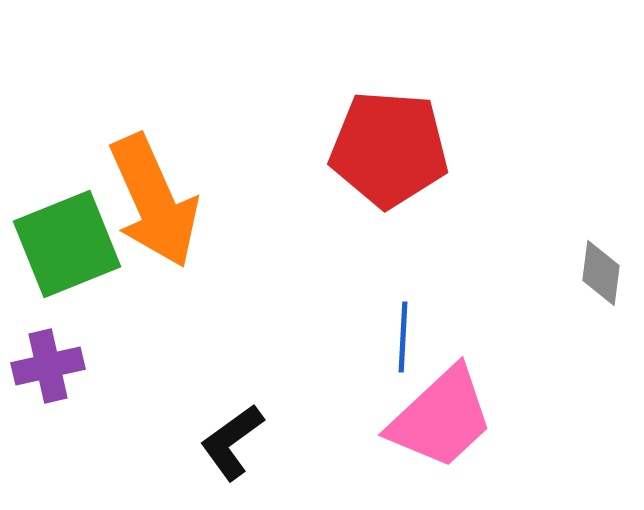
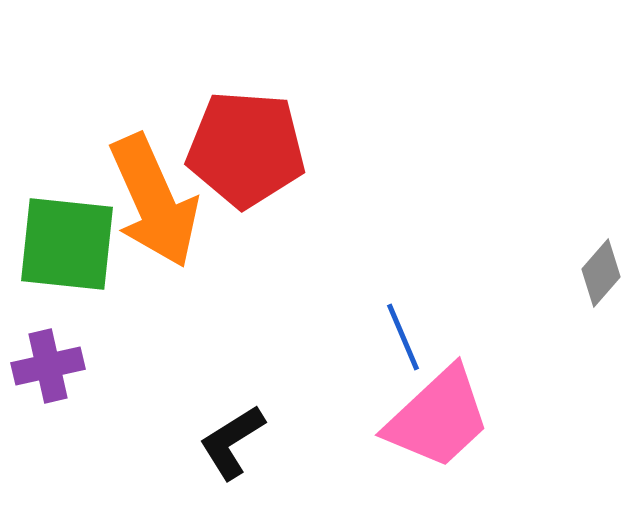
red pentagon: moved 143 px left
green square: rotated 28 degrees clockwise
gray diamond: rotated 34 degrees clockwise
blue line: rotated 26 degrees counterclockwise
pink trapezoid: moved 3 px left
black L-shape: rotated 4 degrees clockwise
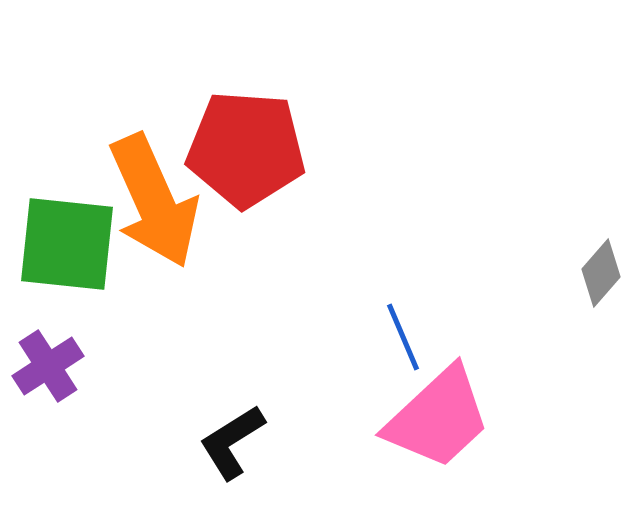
purple cross: rotated 20 degrees counterclockwise
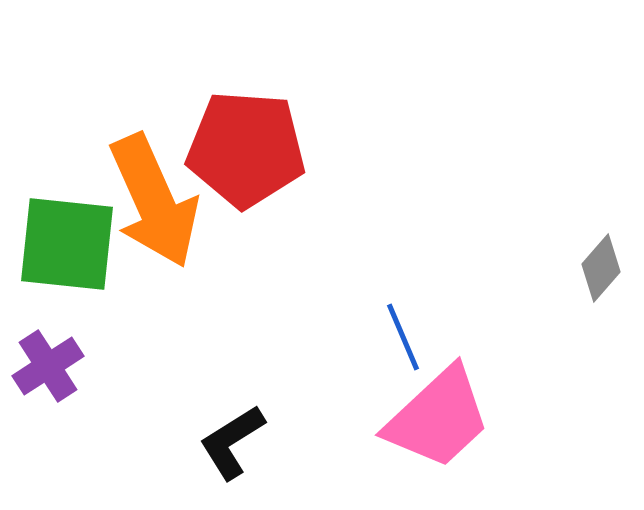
gray diamond: moved 5 px up
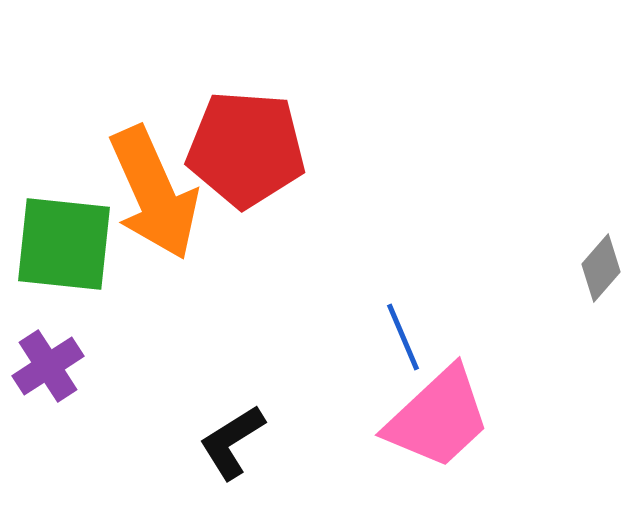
orange arrow: moved 8 px up
green square: moved 3 px left
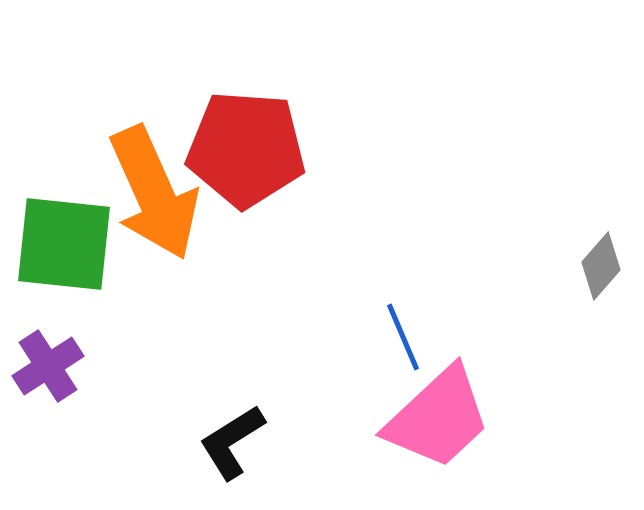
gray diamond: moved 2 px up
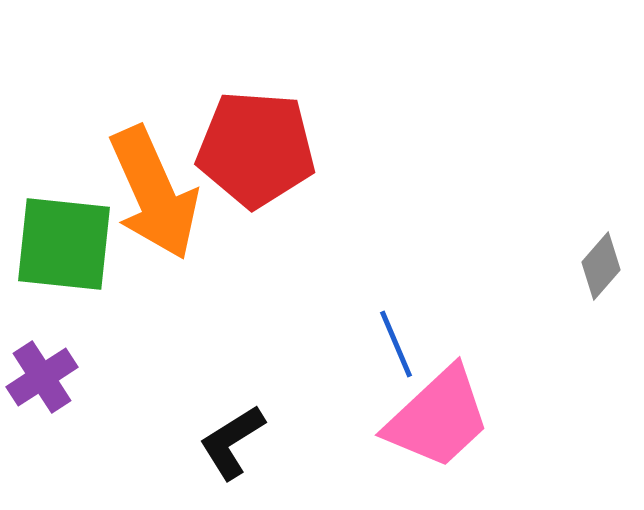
red pentagon: moved 10 px right
blue line: moved 7 px left, 7 px down
purple cross: moved 6 px left, 11 px down
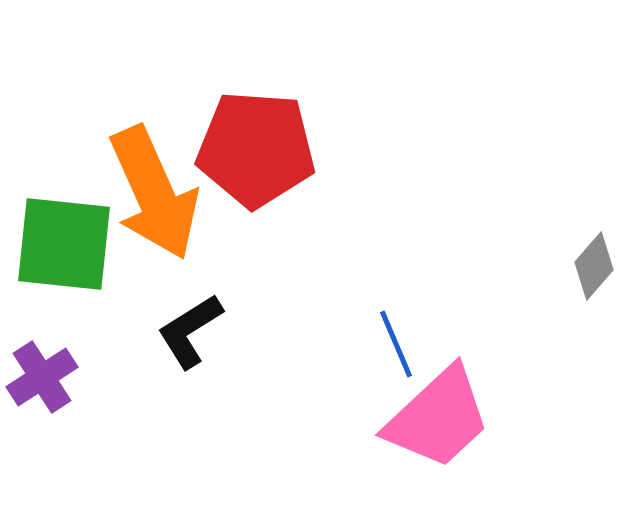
gray diamond: moved 7 px left
black L-shape: moved 42 px left, 111 px up
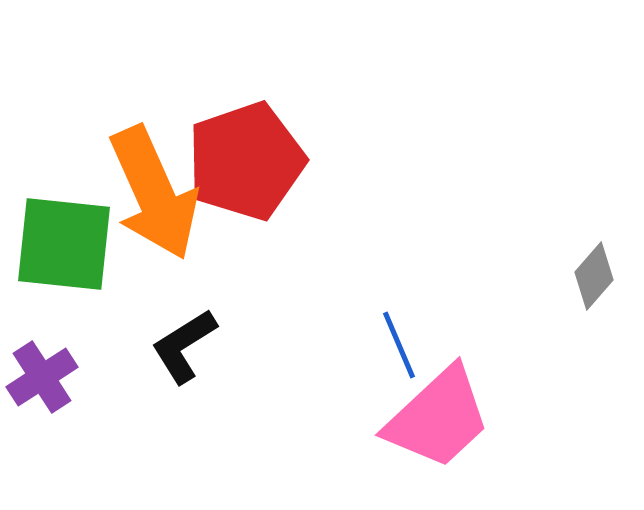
red pentagon: moved 10 px left, 12 px down; rotated 23 degrees counterclockwise
gray diamond: moved 10 px down
black L-shape: moved 6 px left, 15 px down
blue line: moved 3 px right, 1 px down
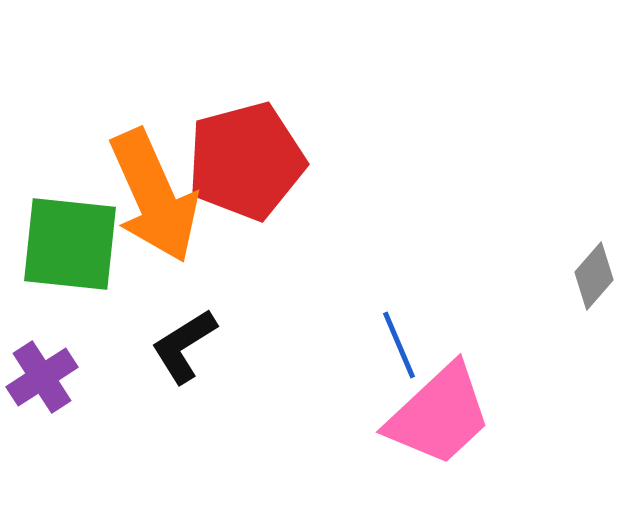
red pentagon: rotated 4 degrees clockwise
orange arrow: moved 3 px down
green square: moved 6 px right
pink trapezoid: moved 1 px right, 3 px up
